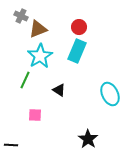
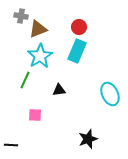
gray cross: rotated 16 degrees counterclockwise
black triangle: rotated 40 degrees counterclockwise
black star: rotated 18 degrees clockwise
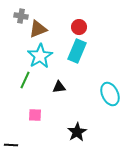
black triangle: moved 3 px up
black star: moved 11 px left, 7 px up; rotated 12 degrees counterclockwise
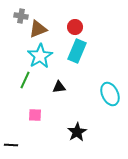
red circle: moved 4 px left
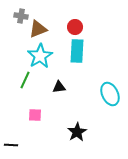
cyan rectangle: rotated 20 degrees counterclockwise
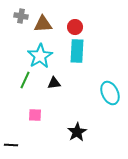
brown triangle: moved 5 px right, 5 px up; rotated 18 degrees clockwise
black triangle: moved 5 px left, 4 px up
cyan ellipse: moved 1 px up
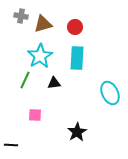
brown triangle: rotated 12 degrees counterclockwise
cyan rectangle: moved 7 px down
